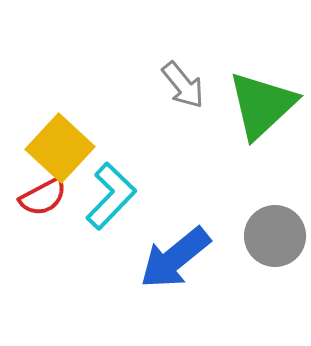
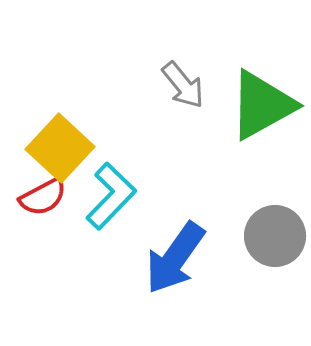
green triangle: rotated 14 degrees clockwise
blue arrow: rotated 16 degrees counterclockwise
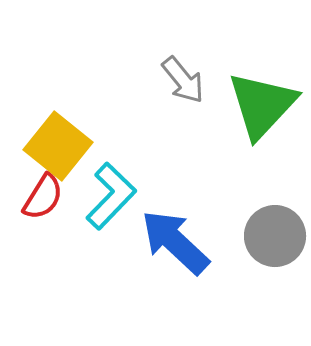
gray arrow: moved 5 px up
green triangle: rotated 18 degrees counterclockwise
yellow square: moved 2 px left, 2 px up; rotated 4 degrees counterclockwise
red semicircle: rotated 30 degrees counterclockwise
blue arrow: moved 16 px up; rotated 98 degrees clockwise
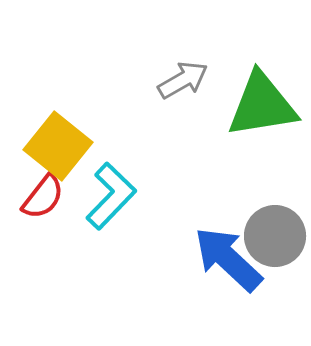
gray arrow: rotated 81 degrees counterclockwise
green triangle: rotated 38 degrees clockwise
red semicircle: rotated 6 degrees clockwise
blue arrow: moved 53 px right, 17 px down
